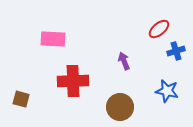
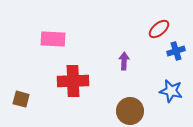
purple arrow: rotated 24 degrees clockwise
blue star: moved 4 px right
brown circle: moved 10 px right, 4 px down
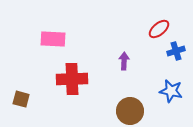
red cross: moved 1 px left, 2 px up
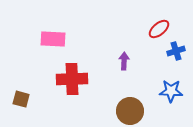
blue star: rotated 10 degrees counterclockwise
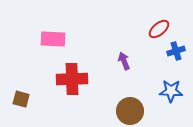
purple arrow: rotated 24 degrees counterclockwise
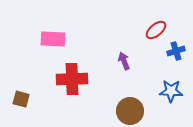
red ellipse: moved 3 px left, 1 px down
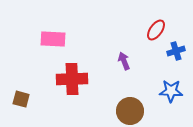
red ellipse: rotated 15 degrees counterclockwise
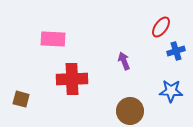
red ellipse: moved 5 px right, 3 px up
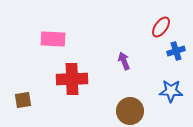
brown square: moved 2 px right, 1 px down; rotated 24 degrees counterclockwise
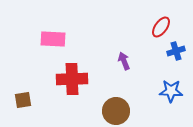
brown circle: moved 14 px left
